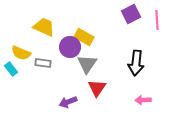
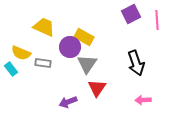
black arrow: rotated 25 degrees counterclockwise
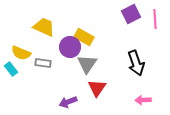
pink line: moved 2 px left, 1 px up
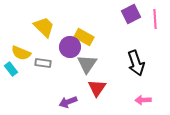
yellow trapezoid: rotated 20 degrees clockwise
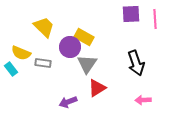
purple square: rotated 24 degrees clockwise
red triangle: rotated 24 degrees clockwise
